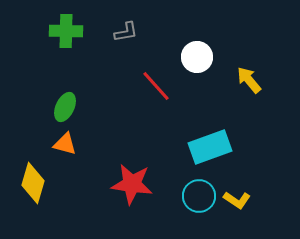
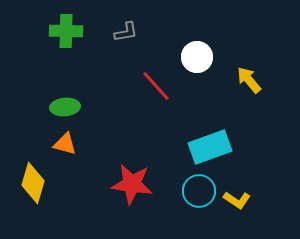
green ellipse: rotated 60 degrees clockwise
cyan circle: moved 5 px up
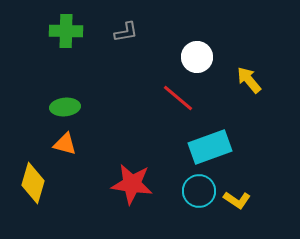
red line: moved 22 px right, 12 px down; rotated 8 degrees counterclockwise
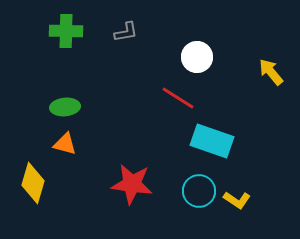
yellow arrow: moved 22 px right, 8 px up
red line: rotated 8 degrees counterclockwise
cyan rectangle: moved 2 px right, 6 px up; rotated 39 degrees clockwise
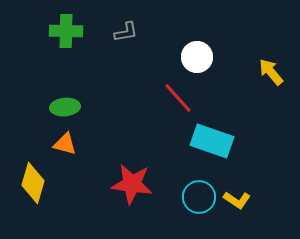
red line: rotated 16 degrees clockwise
cyan circle: moved 6 px down
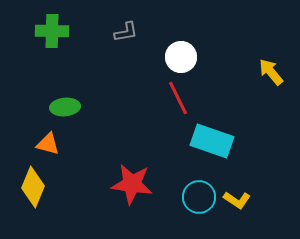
green cross: moved 14 px left
white circle: moved 16 px left
red line: rotated 16 degrees clockwise
orange triangle: moved 17 px left
yellow diamond: moved 4 px down; rotated 6 degrees clockwise
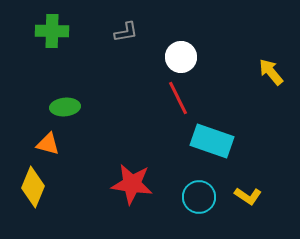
yellow L-shape: moved 11 px right, 4 px up
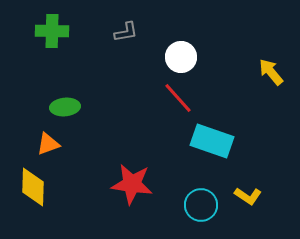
red line: rotated 16 degrees counterclockwise
orange triangle: rotated 35 degrees counterclockwise
yellow diamond: rotated 21 degrees counterclockwise
cyan circle: moved 2 px right, 8 px down
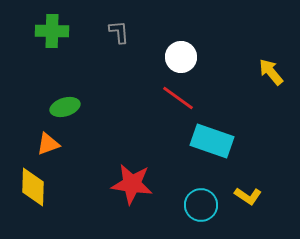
gray L-shape: moved 7 px left; rotated 85 degrees counterclockwise
red line: rotated 12 degrees counterclockwise
green ellipse: rotated 12 degrees counterclockwise
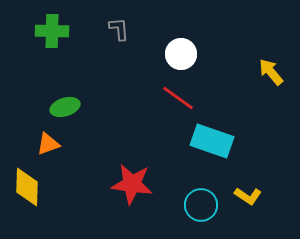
gray L-shape: moved 3 px up
white circle: moved 3 px up
yellow diamond: moved 6 px left
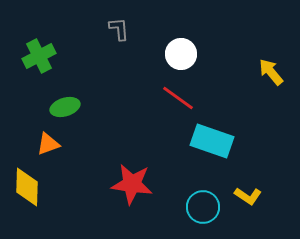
green cross: moved 13 px left, 25 px down; rotated 28 degrees counterclockwise
cyan circle: moved 2 px right, 2 px down
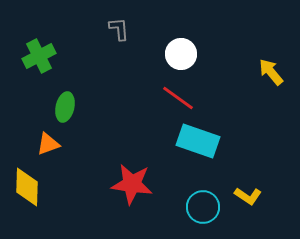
green ellipse: rotated 60 degrees counterclockwise
cyan rectangle: moved 14 px left
